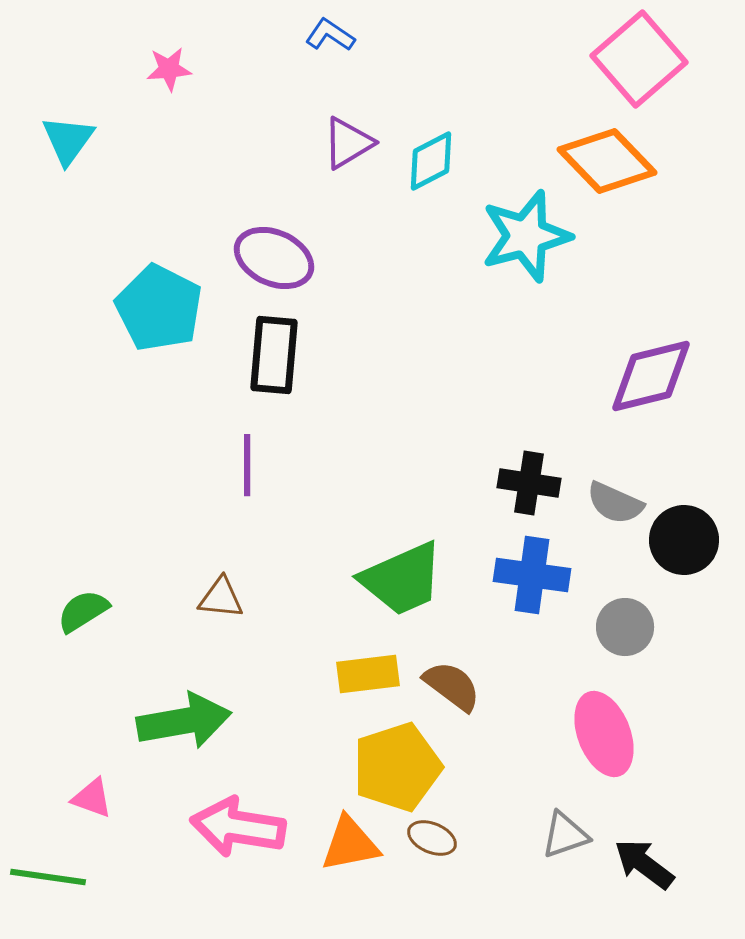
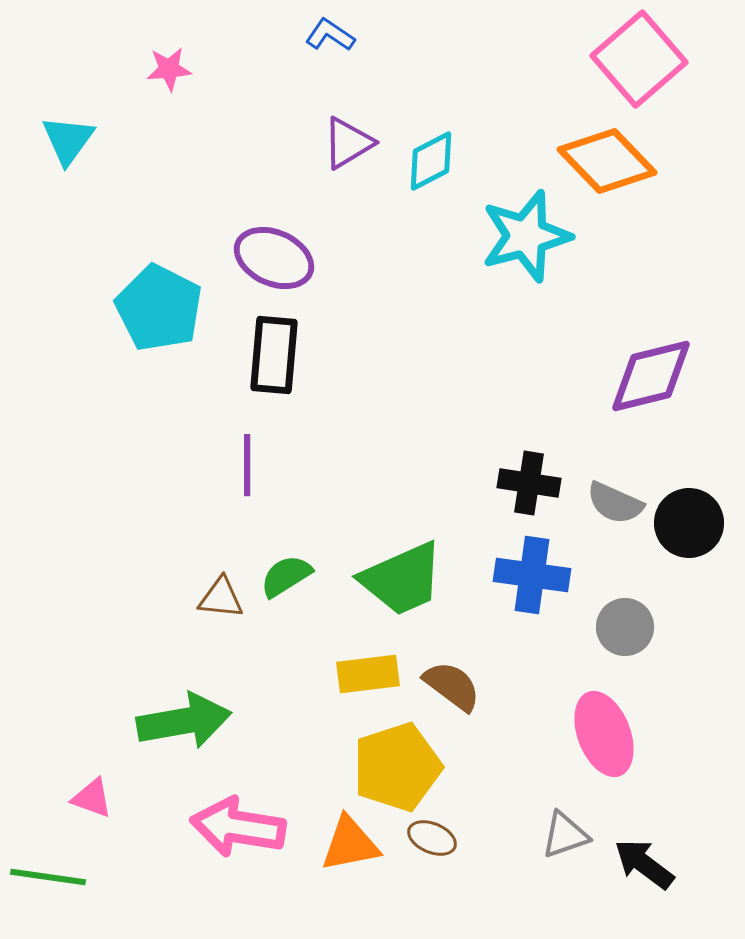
black circle: moved 5 px right, 17 px up
green semicircle: moved 203 px right, 35 px up
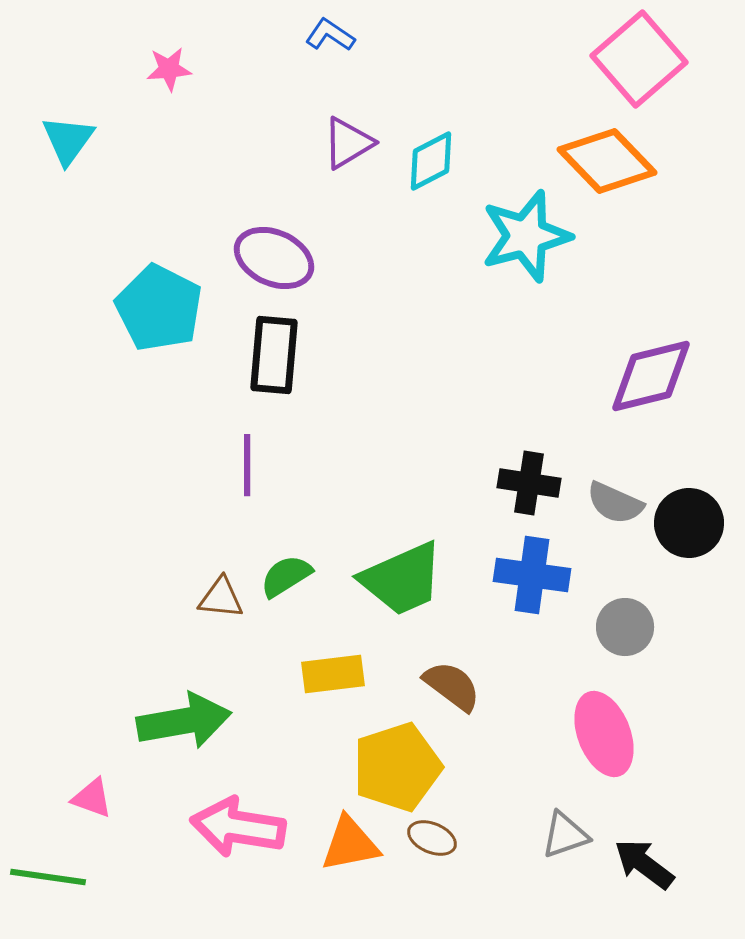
yellow rectangle: moved 35 px left
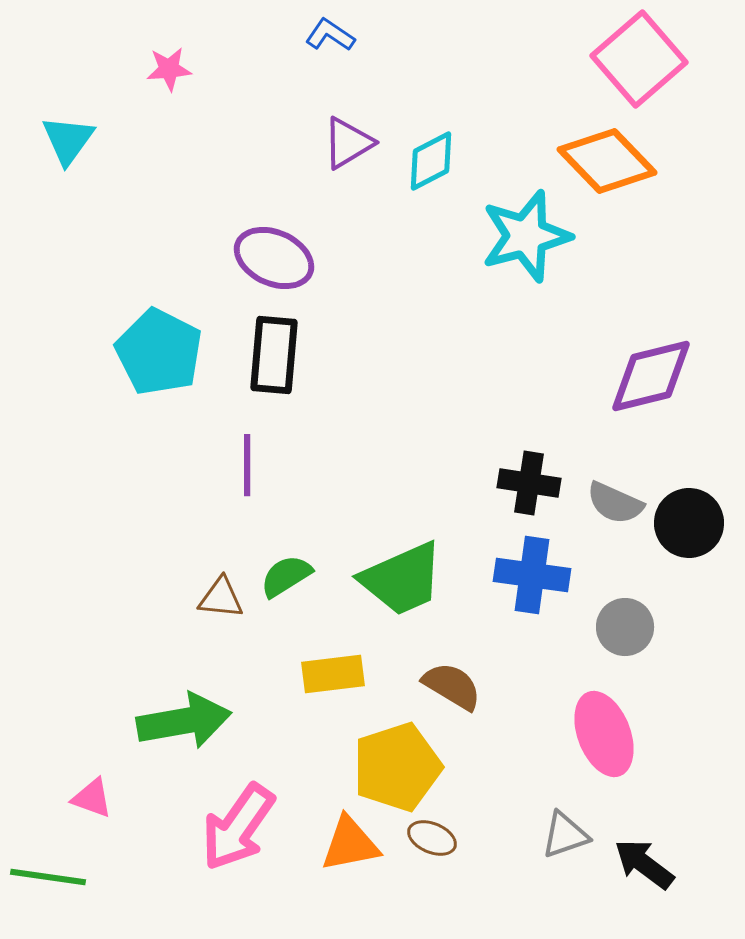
cyan pentagon: moved 44 px down
brown semicircle: rotated 6 degrees counterclockwise
pink arrow: rotated 64 degrees counterclockwise
